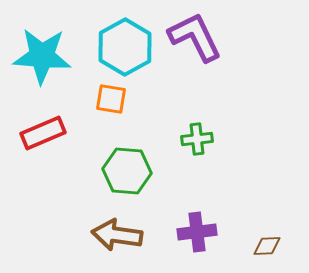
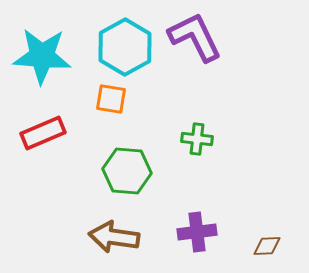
green cross: rotated 12 degrees clockwise
brown arrow: moved 3 px left, 2 px down
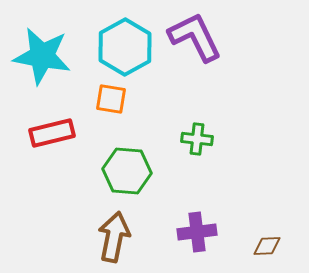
cyan star: rotated 6 degrees clockwise
red rectangle: moved 9 px right; rotated 9 degrees clockwise
brown arrow: rotated 93 degrees clockwise
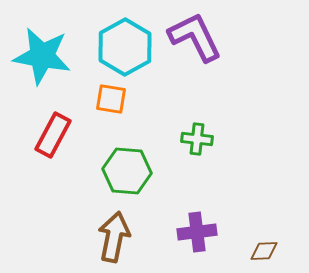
red rectangle: moved 1 px right, 2 px down; rotated 48 degrees counterclockwise
brown diamond: moved 3 px left, 5 px down
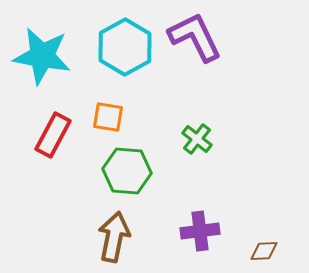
orange square: moved 3 px left, 18 px down
green cross: rotated 32 degrees clockwise
purple cross: moved 3 px right, 1 px up
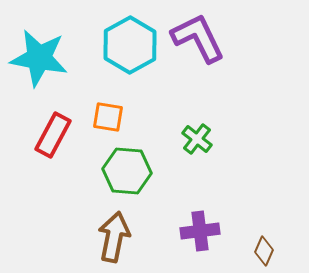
purple L-shape: moved 3 px right, 1 px down
cyan hexagon: moved 5 px right, 2 px up
cyan star: moved 3 px left, 2 px down
brown diamond: rotated 64 degrees counterclockwise
